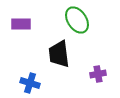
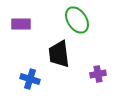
blue cross: moved 4 px up
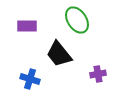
purple rectangle: moved 6 px right, 2 px down
black trapezoid: rotated 32 degrees counterclockwise
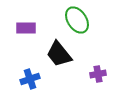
purple rectangle: moved 1 px left, 2 px down
blue cross: rotated 36 degrees counterclockwise
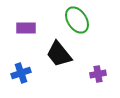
blue cross: moved 9 px left, 6 px up
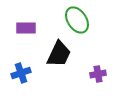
black trapezoid: rotated 116 degrees counterclockwise
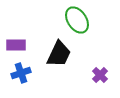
purple rectangle: moved 10 px left, 17 px down
purple cross: moved 2 px right, 1 px down; rotated 35 degrees counterclockwise
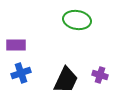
green ellipse: rotated 48 degrees counterclockwise
black trapezoid: moved 7 px right, 26 px down
purple cross: rotated 28 degrees counterclockwise
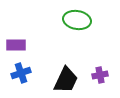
purple cross: rotated 28 degrees counterclockwise
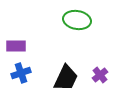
purple rectangle: moved 1 px down
purple cross: rotated 28 degrees counterclockwise
black trapezoid: moved 2 px up
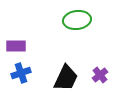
green ellipse: rotated 16 degrees counterclockwise
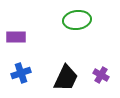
purple rectangle: moved 9 px up
purple cross: moved 1 px right; rotated 21 degrees counterclockwise
